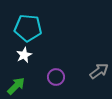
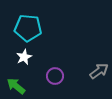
white star: moved 2 px down
purple circle: moved 1 px left, 1 px up
green arrow: rotated 96 degrees counterclockwise
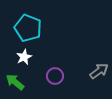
cyan pentagon: rotated 16 degrees clockwise
green arrow: moved 1 px left, 4 px up
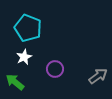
gray arrow: moved 1 px left, 5 px down
purple circle: moved 7 px up
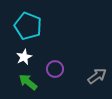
cyan pentagon: moved 2 px up
gray arrow: moved 1 px left
green arrow: moved 13 px right
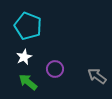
gray arrow: rotated 108 degrees counterclockwise
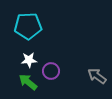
cyan pentagon: rotated 24 degrees counterclockwise
white star: moved 5 px right, 3 px down; rotated 21 degrees clockwise
purple circle: moved 4 px left, 2 px down
